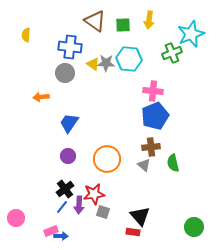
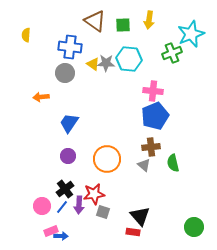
pink circle: moved 26 px right, 12 px up
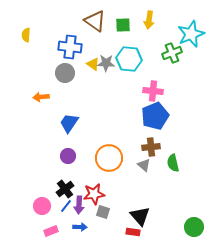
orange circle: moved 2 px right, 1 px up
blue line: moved 4 px right, 1 px up
blue arrow: moved 19 px right, 9 px up
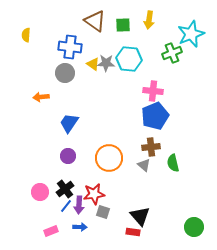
pink circle: moved 2 px left, 14 px up
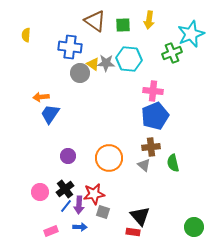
gray circle: moved 15 px right
blue trapezoid: moved 19 px left, 9 px up
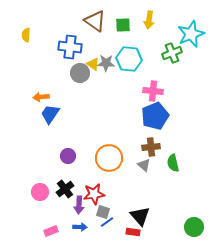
blue line: moved 41 px right, 16 px down; rotated 16 degrees clockwise
